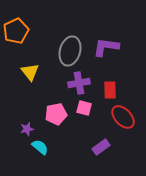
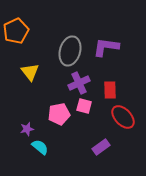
purple cross: rotated 15 degrees counterclockwise
pink square: moved 2 px up
pink pentagon: moved 3 px right
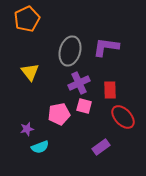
orange pentagon: moved 11 px right, 12 px up
cyan semicircle: rotated 120 degrees clockwise
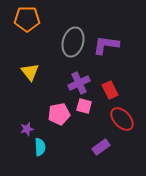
orange pentagon: rotated 25 degrees clockwise
purple L-shape: moved 2 px up
gray ellipse: moved 3 px right, 9 px up
red rectangle: rotated 24 degrees counterclockwise
red ellipse: moved 1 px left, 2 px down
cyan semicircle: rotated 72 degrees counterclockwise
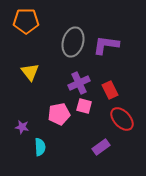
orange pentagon: moved 1 px left, 2 px down
purple star: moved 5 px left, 2 px up; rotated 24 degrees clockwise
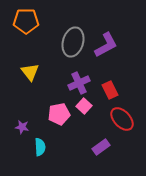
purple L-shape: rotated 144 degrees clockwise
pink square: rotated 28 degrees clockwise
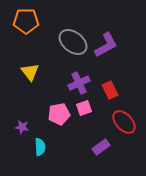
gray ellipse: rotated 68 degrees counterclockwise
pink square: moved 2 px down; rotated 28 degrees clockwise
red ellipse: moved 2 px right, 3 px down
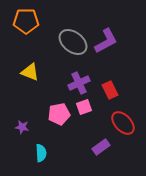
purple L-shape: moved 4 px up
yellow triangle: rotated 30 degrees counterclockwise
pink square: moved 1 px up
red ellipse: moved 1 px left, 1 px down
cyan semicircle: moved 1 px right, 6 px down
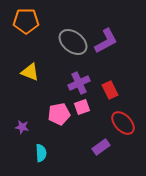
pink square: moved 2 px left
